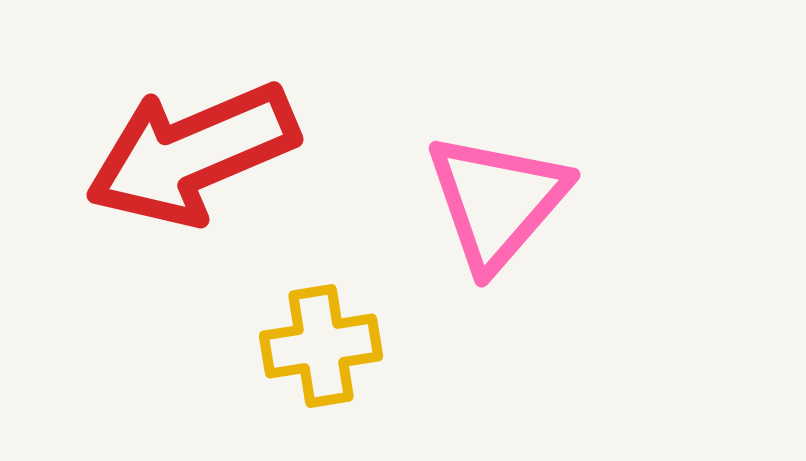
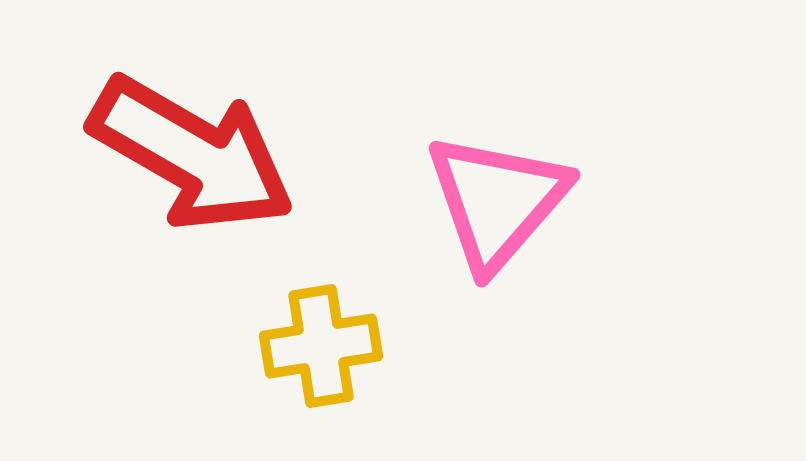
red arrow: rotated 127 degrees counterclockwise
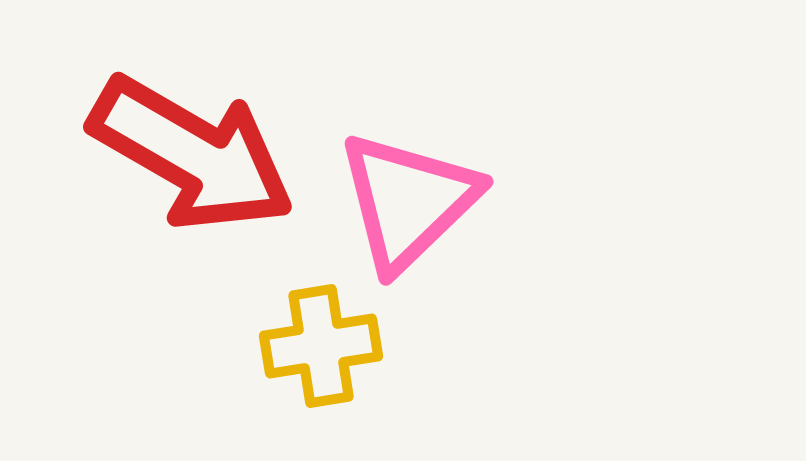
pink triangle: moved 89 px left; rotated 5 degrees clockwise
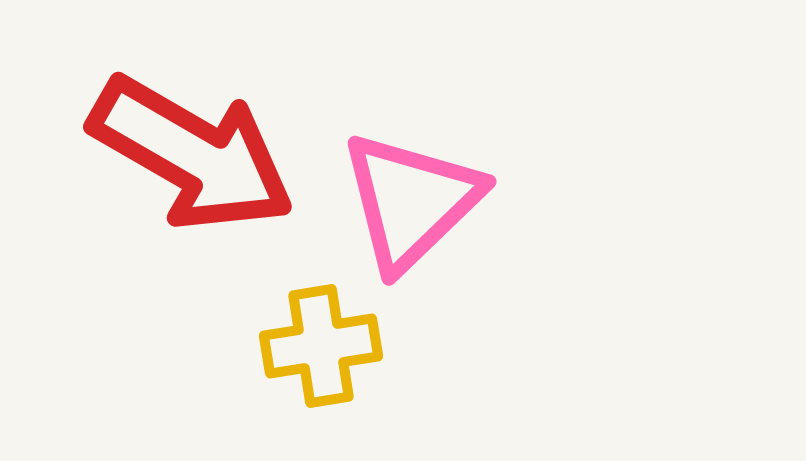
pink triangle: moved 3 px right
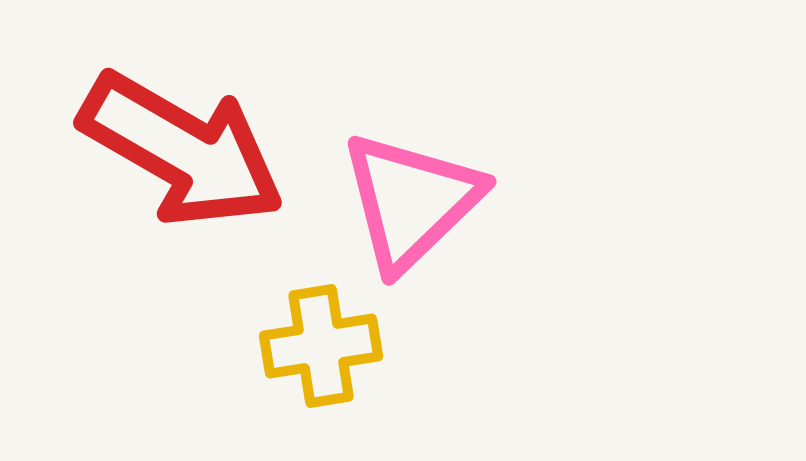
red arrow: moved 10 px left, 4 px up
